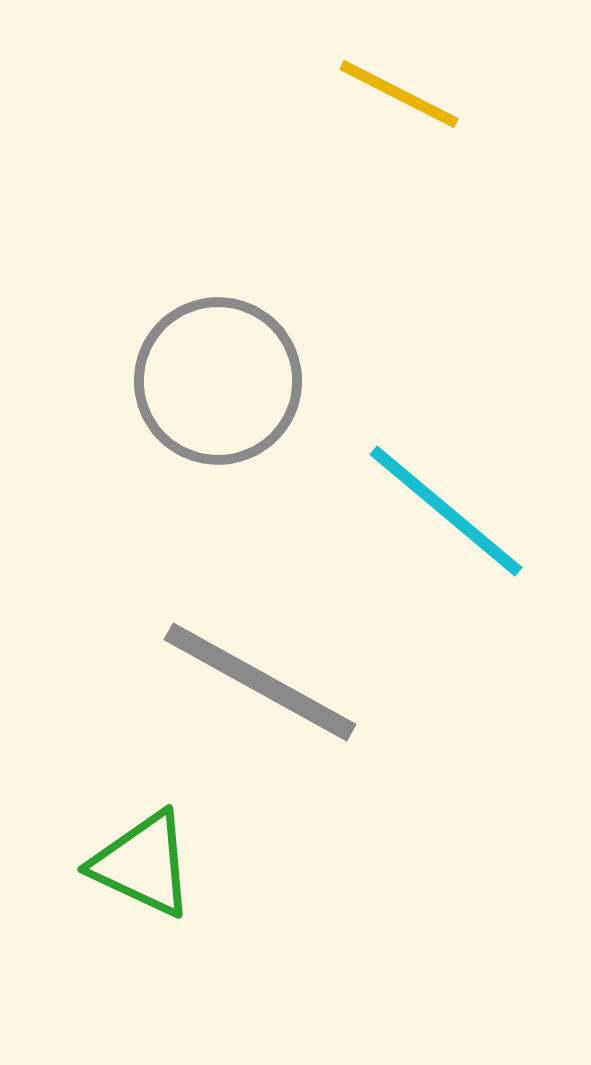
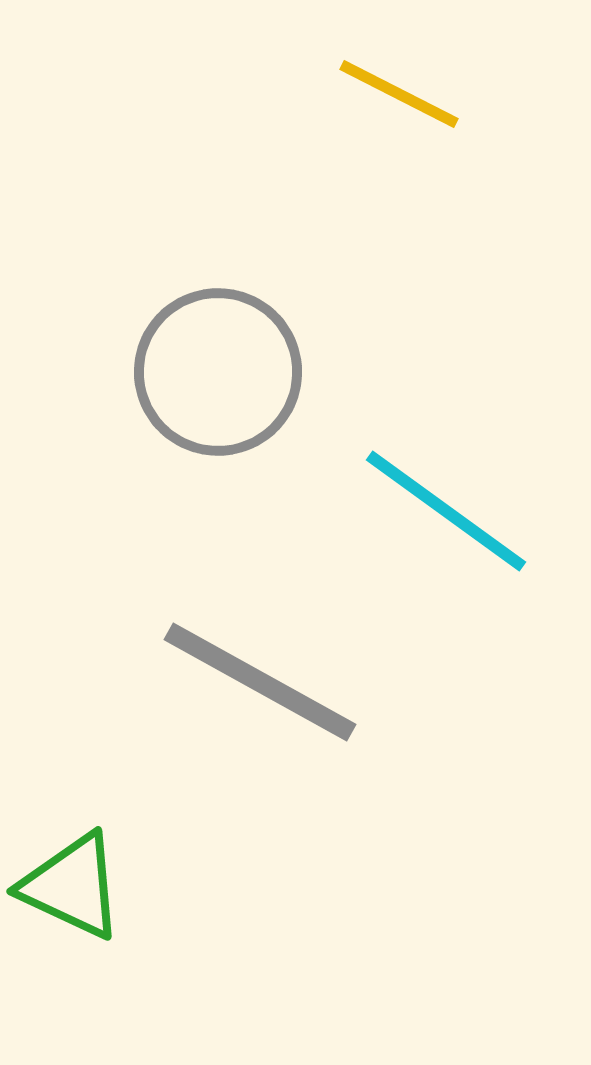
gray circle: moved 9 px up
cyan line: rotated 4 degrees counterclockwise
green triangle: moved 71 px left, 22 px down
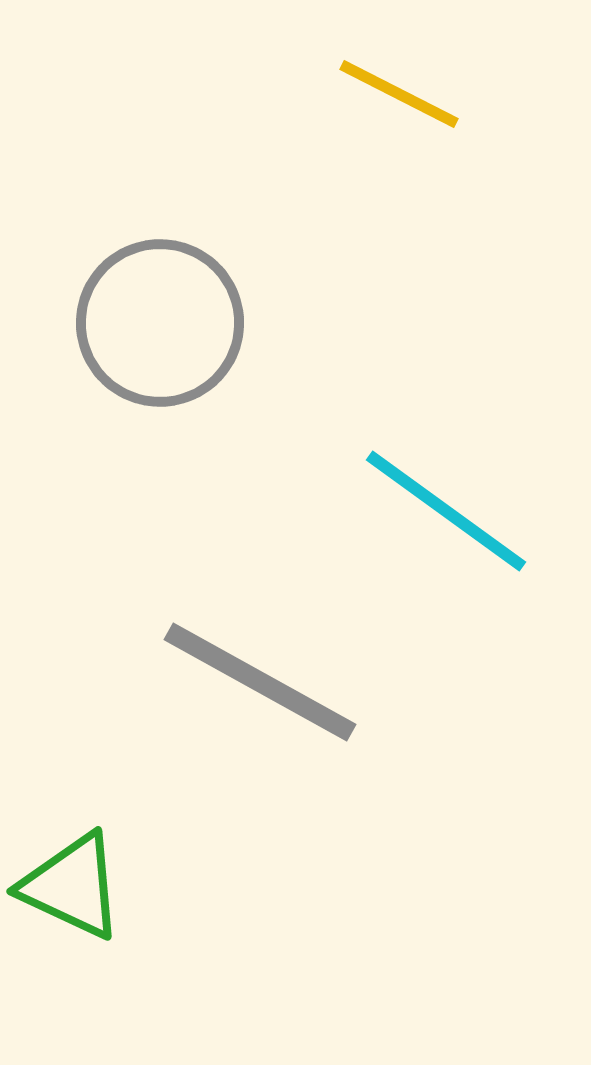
gray circle: moved 58 px left, 49 px up
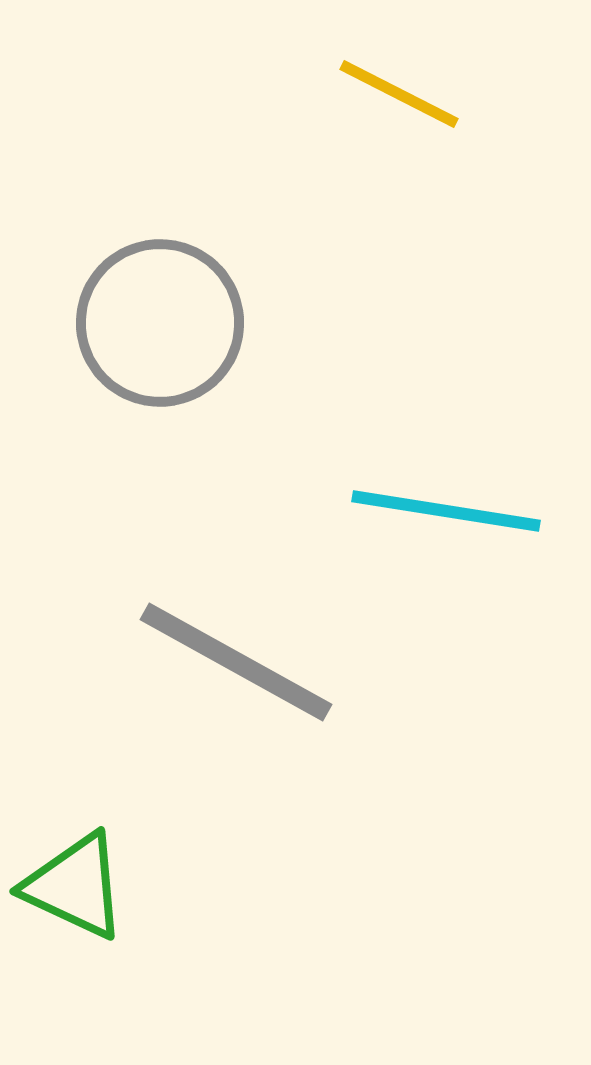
cyan line: rotated 27 degrees counterclockwise
gray line: moved 24 px left, 20 px up
green triangle: moved 3 px right
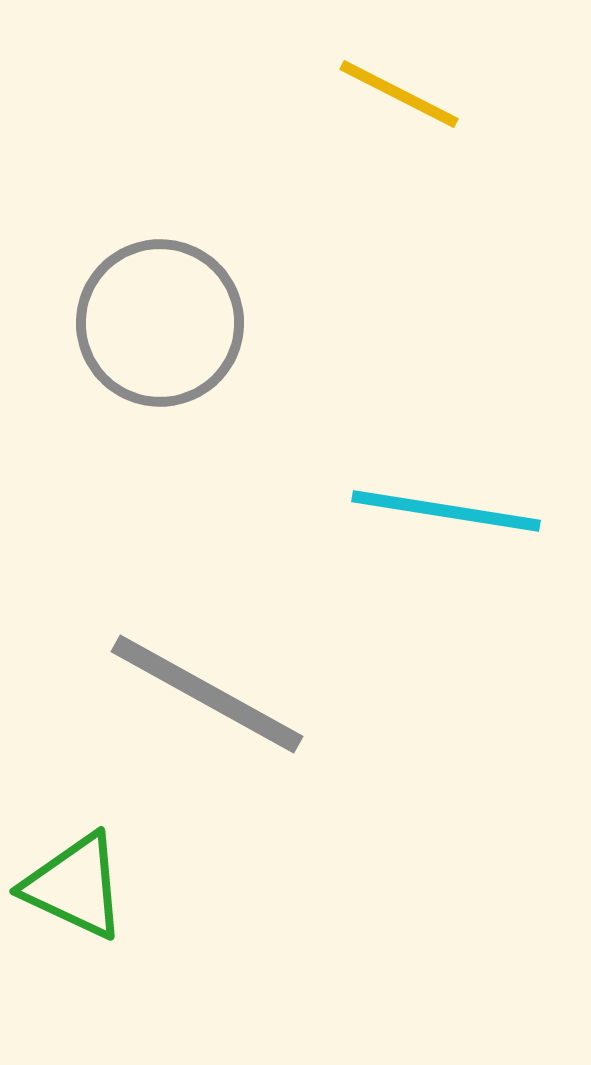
gray line: moved 29 px left, 32 px down
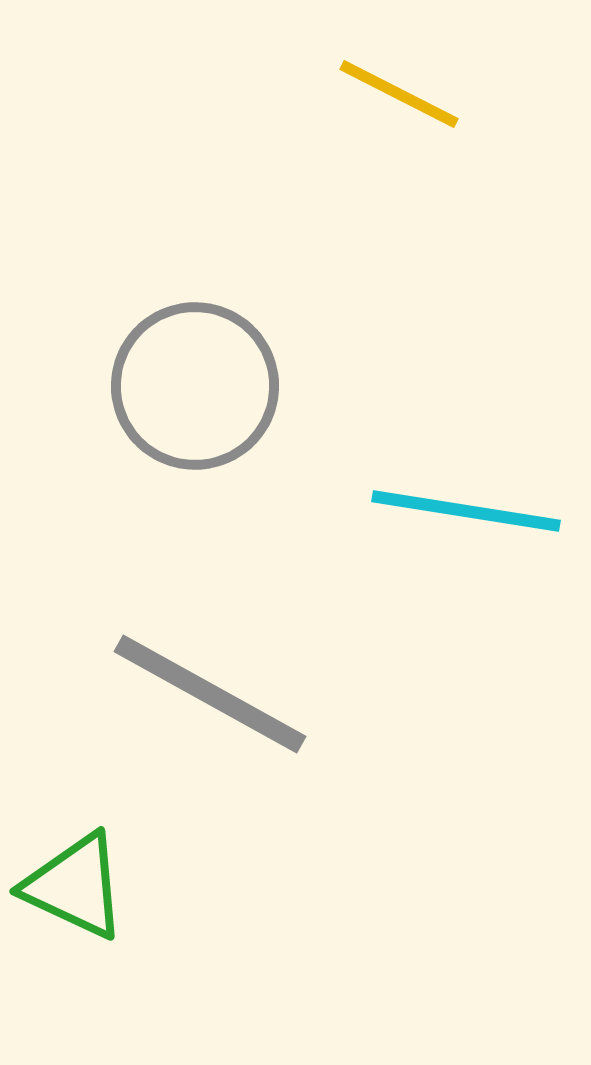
gray circle: moved 35 px right, 63 px down
cyan line: moved 20 px right
gray line: moved 3 px right
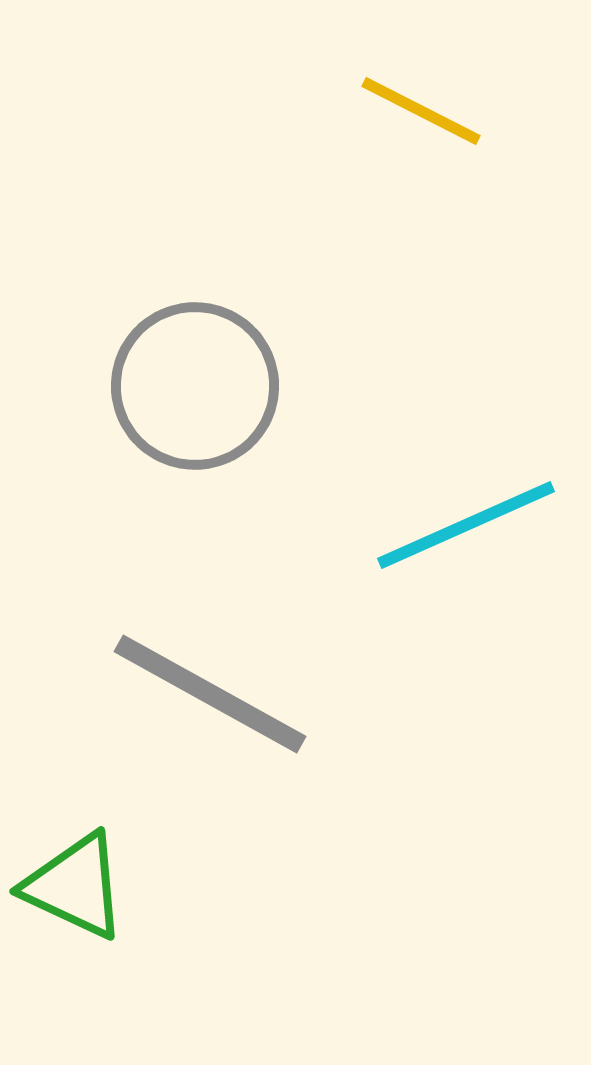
yellow line: moved 22 px right, 17 px down
cyan line: moved 14 px down; rotated 33 degrees counterclockwise
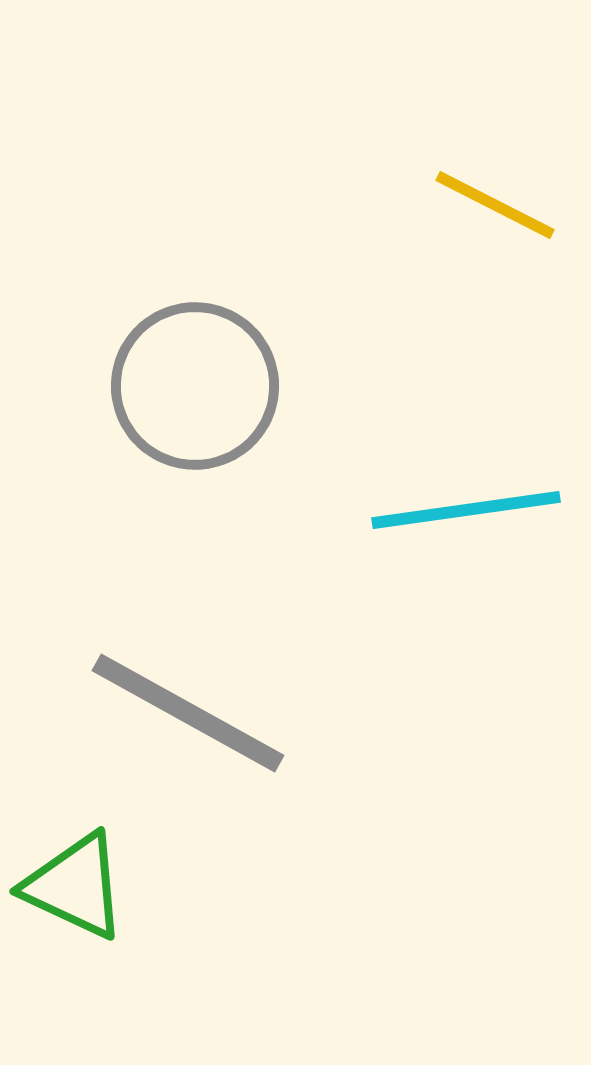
yellow line: moved 74 px right, 94 px down
cyan line: moved 15 px up; rotated 16 degrees clockwise
gray line: moved 22 px left, 19 px down
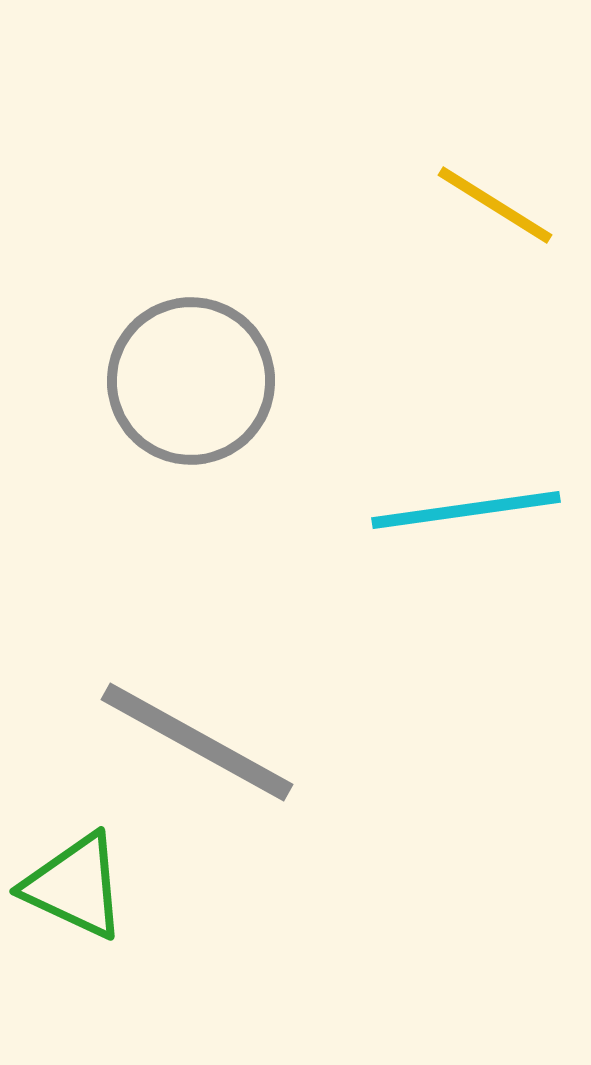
yellow line: rotated 5 degrees clockwise
gray circle: moved 4 px left, 5 px up
gray line: moved 9 px right, 29 px down
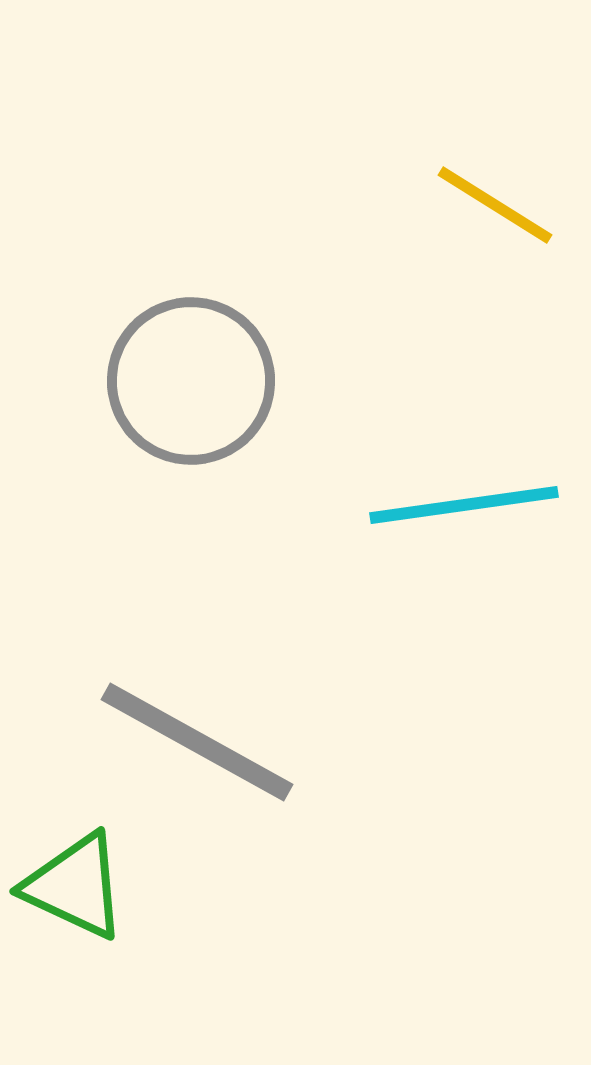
cyan line: moved 2 px left, 5 px up
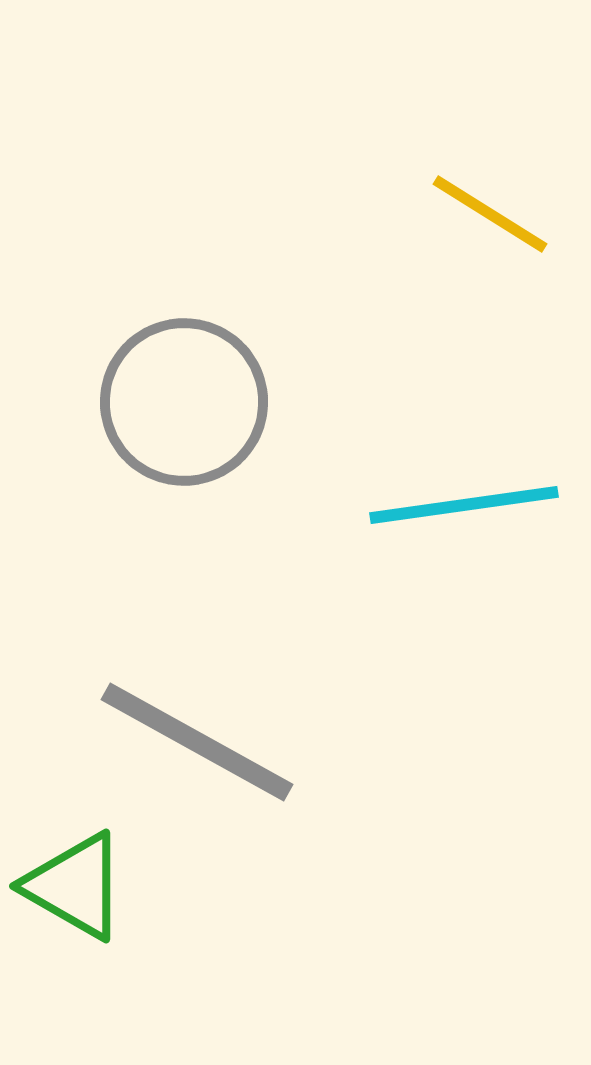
yellow line: moved 5 px left, 9 px down
gray circle: moved 7 px left, 21 px down
green triangle: rotated 5 degrees clockwise
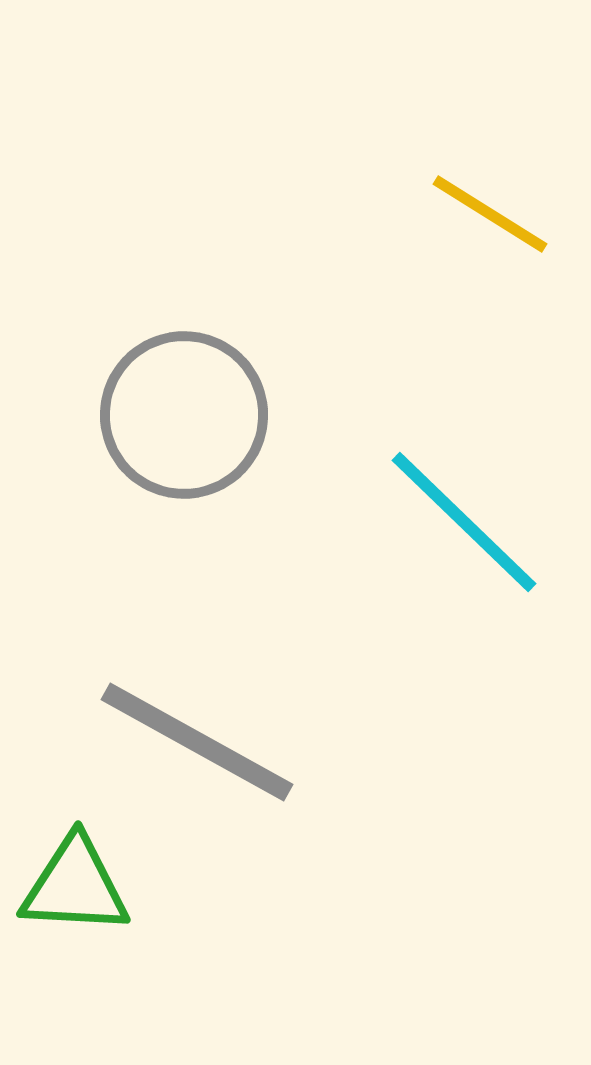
gray circle: moved 13 px down
cyan line: moved 17 px down; rotated 52 degrees clockwise
green triangle: rotated 27 degrees counterclockwise
